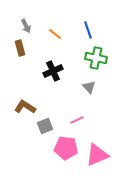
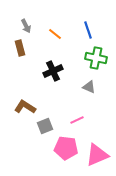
gray triangle: rotated 24 degrees counterclockwise
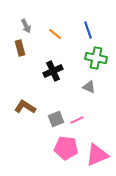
gray square: moved 11 px right, 7 px up
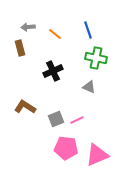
gray arrow: moved 2 px right, 1 px down; rotated 112 degrees clockwise
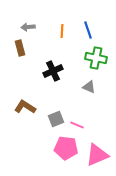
orange line: moved 7 px right, 3 px up; rotated 56 degrees clockwise
pink line: moved 5 px down; rotated 48 degrees clockwise
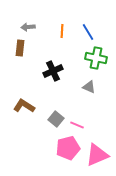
blue line: moved 2 px down; rotated 12 degrees counterclockwise
brown rectangle: rotated 21 degrees clockwise
brown L-shape: moved 1 px left, 1 px up
gray square: rotated 28 degrees counterclockwise
pink pentagon: moved 2 px right; rotated 20 degrees counterclockwise
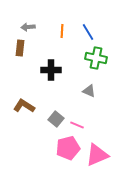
black cross: moved 2 px left, 1 px up; rotated 24 degrees clockwise
gray triangle: moved 4 px down
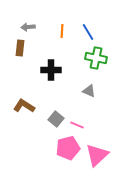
pink triangle: rotated 20 degrees counterclockwise
